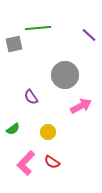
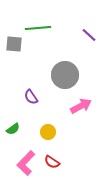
gray square: rotated 18 degrees clockwise
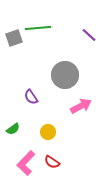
gray square: moved 6 px up; rotated 24 degrees counterclockwise
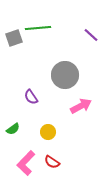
purple line: moved 2 px right
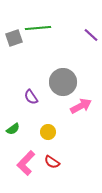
gray circle: moved 2 px left, 7 px down
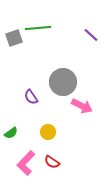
pink arrow: moved 1 px right; rotated 55 degrees clockwise
green semicircle: moved 2 px left, 4 px down
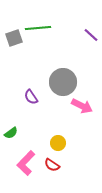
yellow circle: moved 10 px right, 11 px down
red semicircle: moved 3 px down
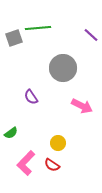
gray circle: moved 14 px up
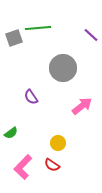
pink arrow: rotated 65 degrees counterclockwise
pink L-shape: moved 3 px left, 4 px down
